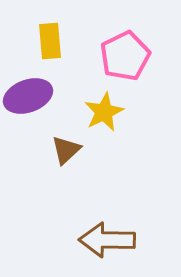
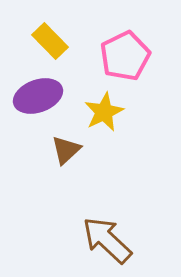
yellow rectangle: rotated 39 degrees counterclockwise
purple ellipse: moved 10 px right
brown arrow: rotated 42 degrees clockwise
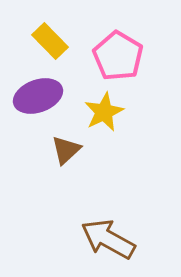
pink pentagon: moved 7 px left; rotated 15 degrees counterclockwise
brown arrow: moved 1 px right, 1 px up; rotated 14 degrees counterclockwise
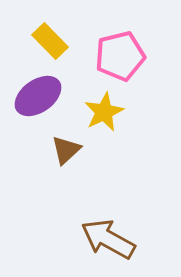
pink pentagon: moved 2 px right; rotated 27 degrees clockwise
purple ellipse: rotated 15 degrees counterclockwise
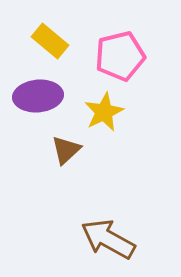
yellow rectangle: rotated 6 degrees counterclockwise
purple ellipse: rotated 30 degrees clockwise
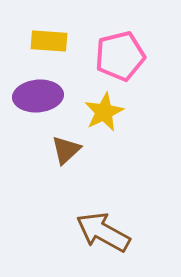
yellow rectangle: moved 1 px left; rotated 36 degrees counterclockwise
brown arrow: moved 5 px left, 7 px up
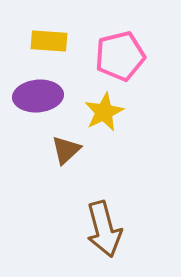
brown arrow: moved 1 px right, 3 px up; rotated 134 degrees counterclockwise
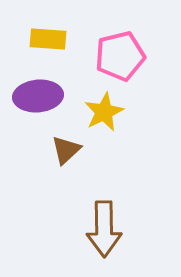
yellow rectangle: moved 1 px left, 2 px up
brown arrow: rotated 14 degrees clockwise
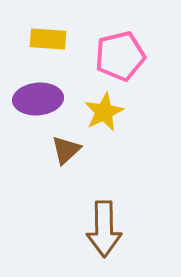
purple ellipse: moved 3 px down
